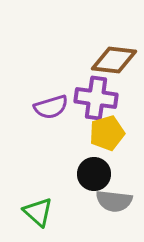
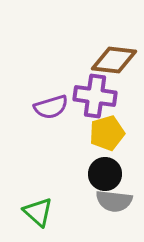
purple cross: moved 1 px left, 2 px up
black circle: moved 11 px right
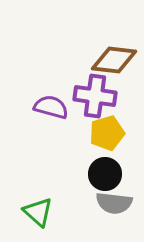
purple semicircle: rotated 148 degrees counterclockwise
gray semicircle: moved 2 px down
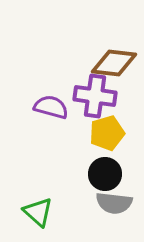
brown diamond: moved 3 px down
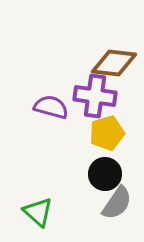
gray semicircle: moved 3 px right; rotated 63 degrees counterclockwise
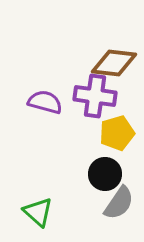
purple semicircle: moved 6 px left, 5 px up
yellow pentagon: moved 10 px right
gray semicircle: moved 2 px right
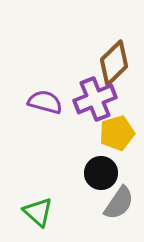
brown diamond: rotated 51 degrees counterclockwise
purple cross: moved 3 px down; rotated 30 degrees counterclockwise
black circle: moved 4 px left, 1 px up
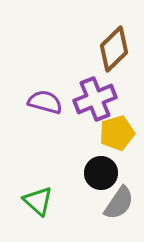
brown diamond: moved 14 px up
green triangle: moved 11 px up
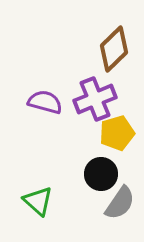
black circle: moved 1 px down
gray semicircle: moved 1 px right
